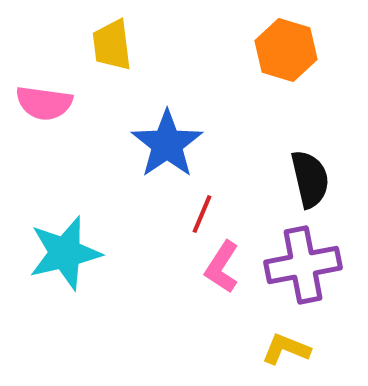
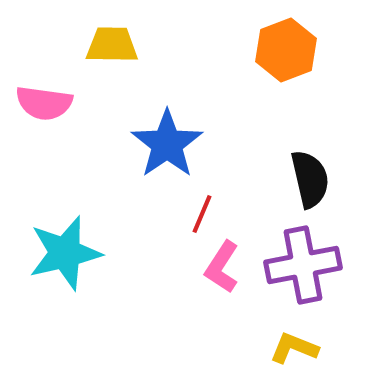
yellow trapezoid: rotated 98 degrees clockwise
orange hexagon: rotated 22 degrees clockwise
yellow L-shape: moved 8 px right, 1 px up
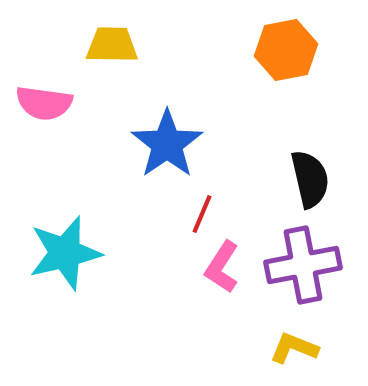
orange hexagon: rotated 10 degrees clockwise
